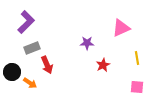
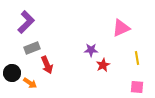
purple star: moved 4 px right, 7 px down
black circle: moved 1 px down
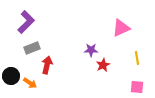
red arrow: rotated 144 degrees counterclockwise
black circle: moved 1 px left, 3 px down
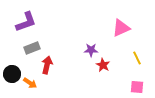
purple L-shape: rotated 25 degrees clockwise
yellow line: rotated 16 degrees counterclockwise
red star: rotated 16 degrees counterclockwise
black circle: moved 1 px right, 2 px up
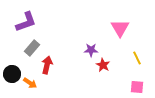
pink triangle: moved 1 px left; rotated 36 degrees counterclockwise
gray rectangle: rotated 28 degrees counterclockwise
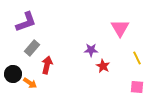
red star: moved 1 px down
black circle: moved 1 px right
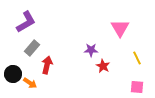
purple L-shape: rotated 10 degrees counterclockwise
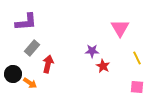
purple L-shape: rotated 25 degrees clockwise
purple star: moved 1 px right, 1 px down
red arrow: moved 1 px right, 1 px up
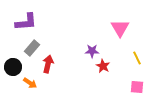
black circle: moved 7 px up
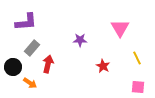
purple star: moved 12 px left, 11 px up
pink square: moved 1 px right
